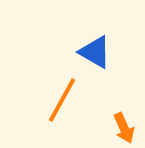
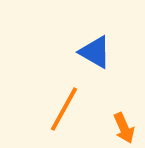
orange line: moved 2 px right, 9 px down
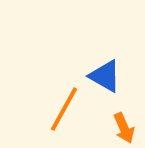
blue triangle: moved 10 px right, 24 px down
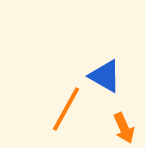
orange line: moved 2 px right
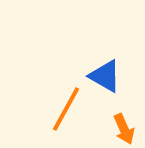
orange arrow: moved 1 px down
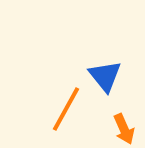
blue triangle: rotated 21 degrees clockwise
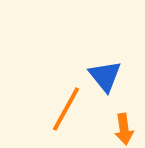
orange arrow: rotated 16 degrees clockwise
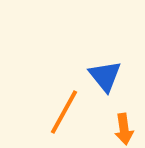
orange line: moved 2 px left, 3 px down
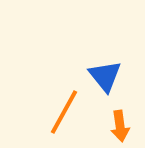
orange arrow: moved 4 px left, 3 px up
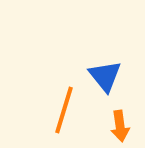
orange line: moved 2 px up; rotated 12 degrees counterclockwise
